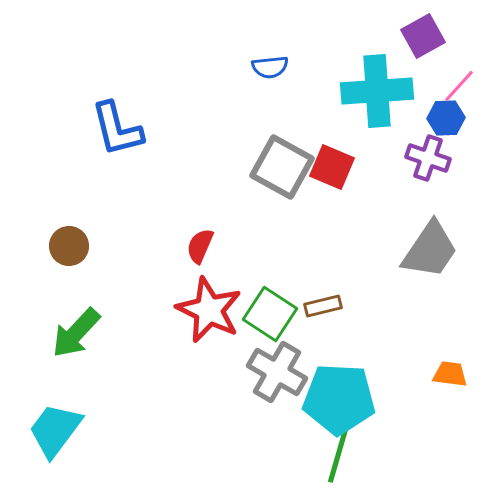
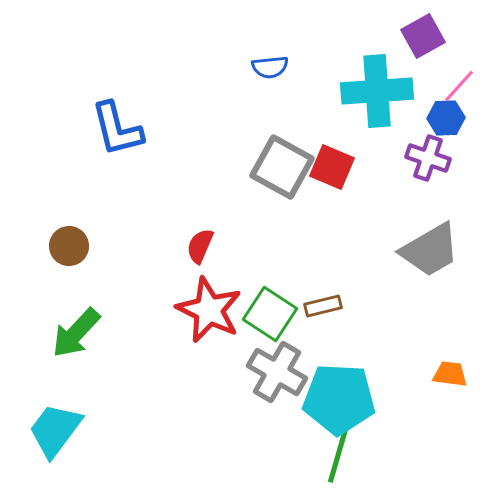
gray trapezoid: rotated 26 degrees clockwise
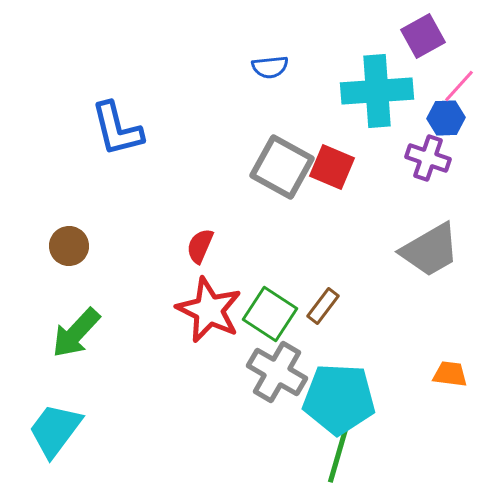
brown rectangle: rotated 39 degrees counterclockwise
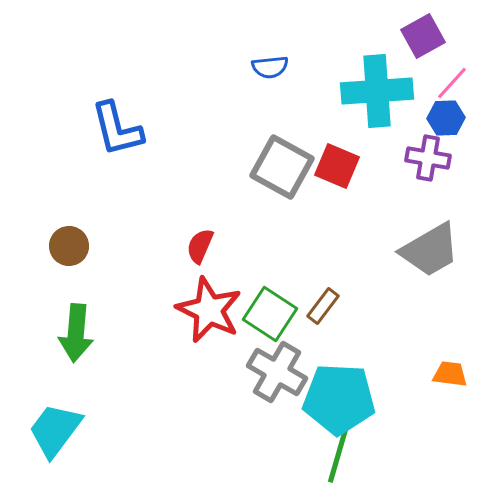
pink line: moved 7 px left, 3 px up
purple cross: rotated 9 degrees counterclockwise
red square: moved 5 px right, 1 px up
green arrow: rotated 38 degrees counterclockwise
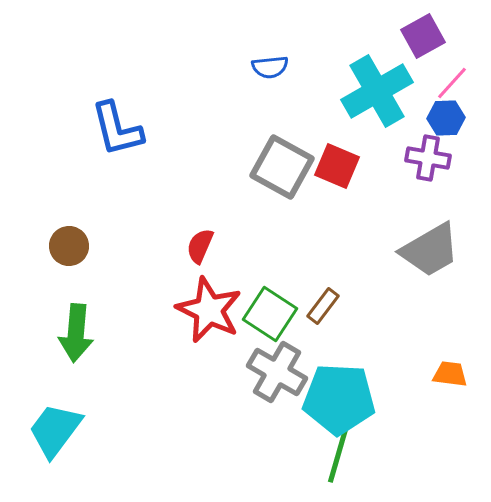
cyan cross: rotated 26 degrees counterclockwise
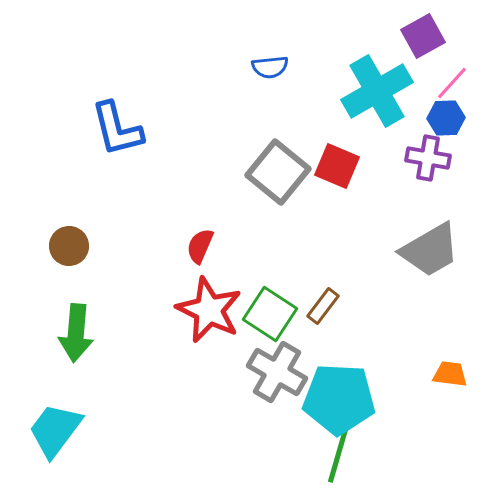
gray square: moved 4 px left, 5 px down; rotated 10 degrees clockwise
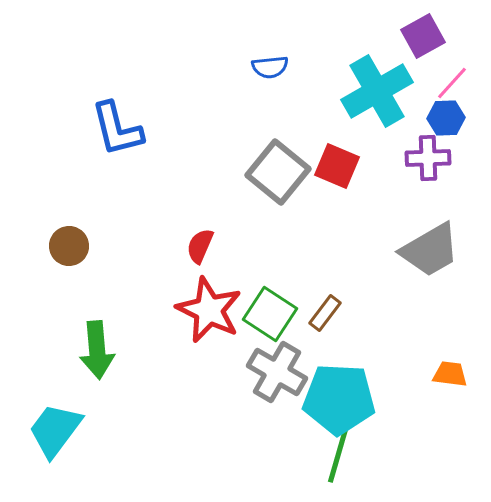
purple cross: rotated 12 degrees counterclockwise
brown rectangle: moved 2 px right, 7 px down
green arrow: moved 21 px right, 17 px down; rotated 10 degrees counterclockwise
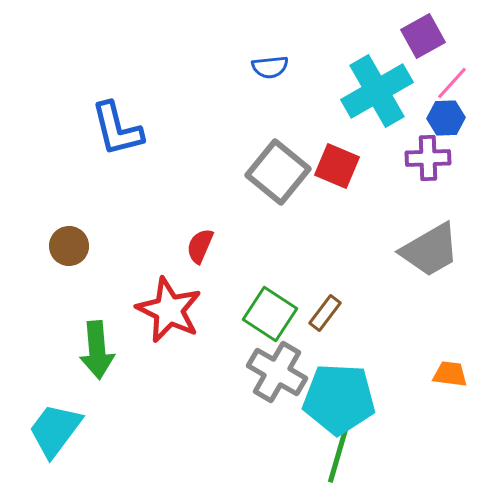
red star: moved 40 px left
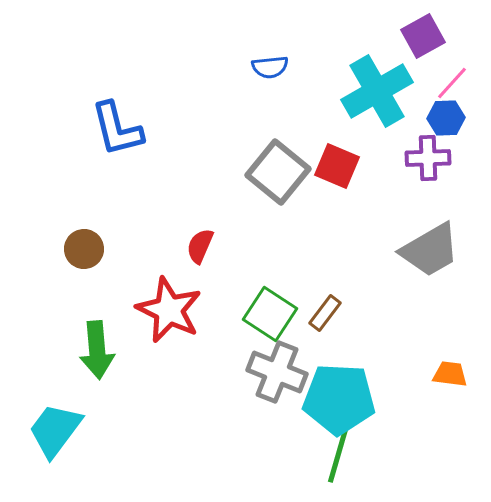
brown circle: moved 15 px right, 3 px down
gray cross: rotated 8 degrees counterclockwise
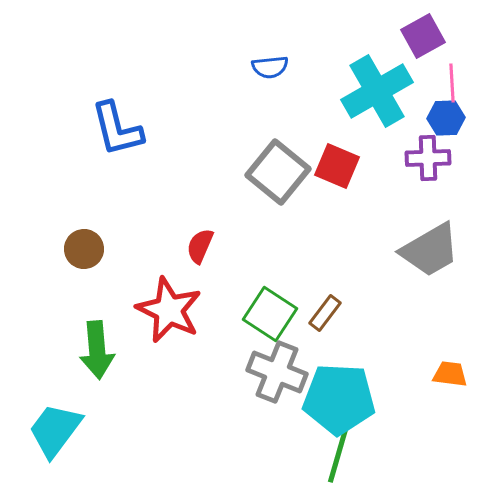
pink line: rotated 45 degrees counterclockwise
